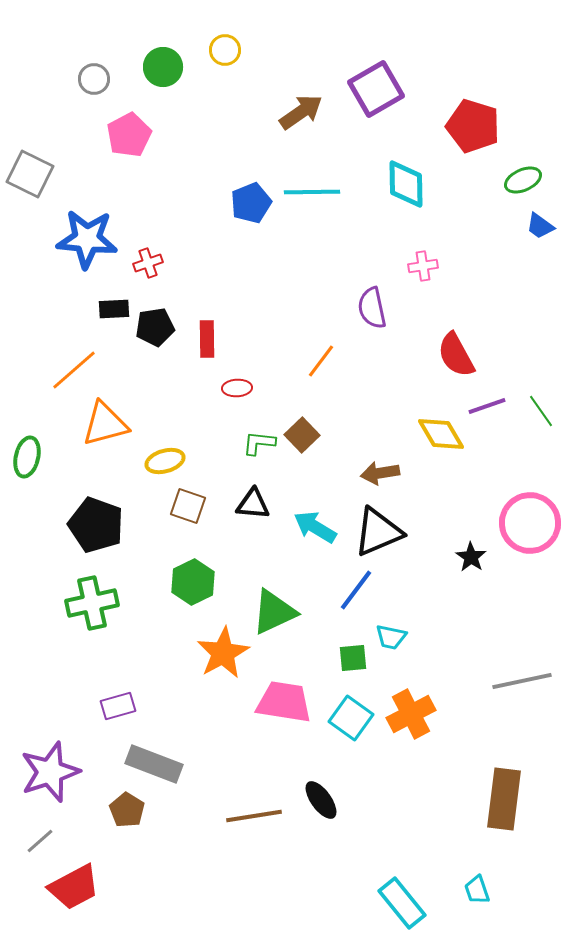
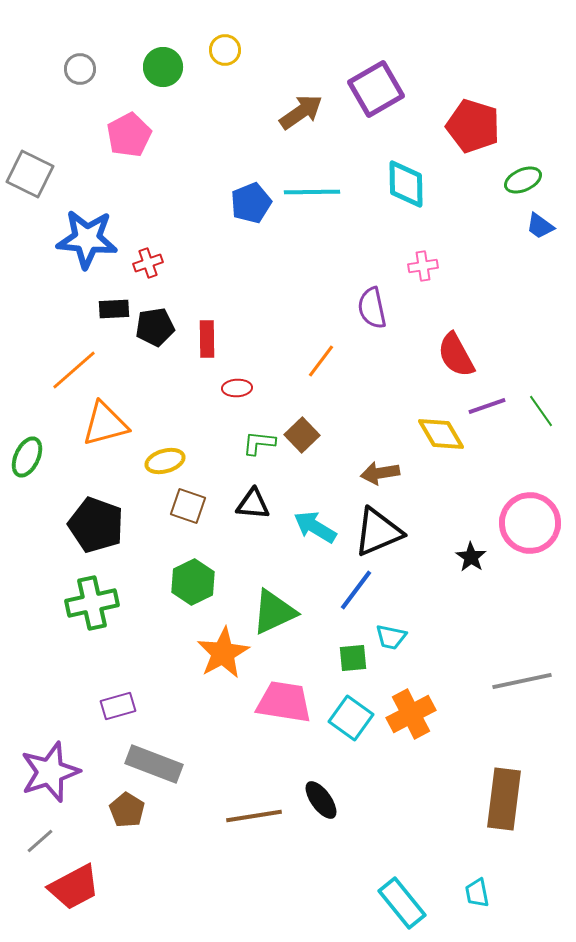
gray circle at (94, 79): moved 14 px left, 10 px up
green ellipse at (27, 457): rotated 12 degrees clockwise
cyan trapezoid at (477, 890): moved 3 px down; rotated 8 degrees clockwise
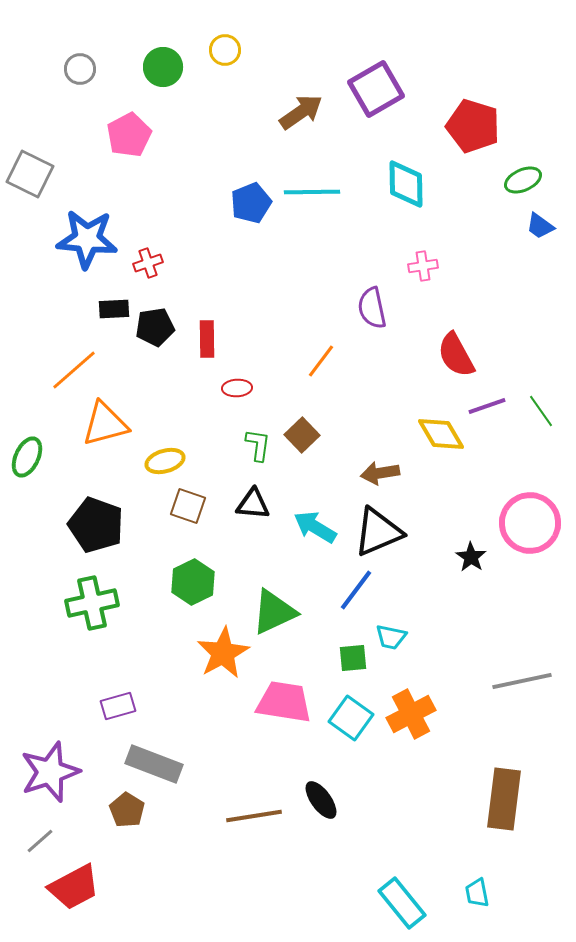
green L-shape at (259, 443): moved 1 px left, 2 px down; rotated 92 degrees clockwise
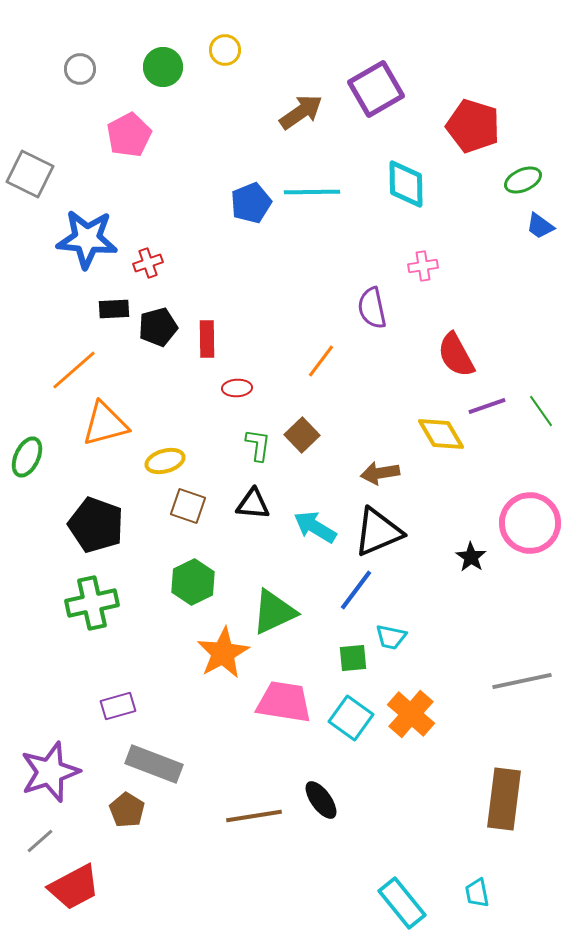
black pentagon at (155, 327): moved 3 px right; rotated 6 degrees counterclockwise
orange cross at (411, 714): rotated 21 degrees counterclockwise
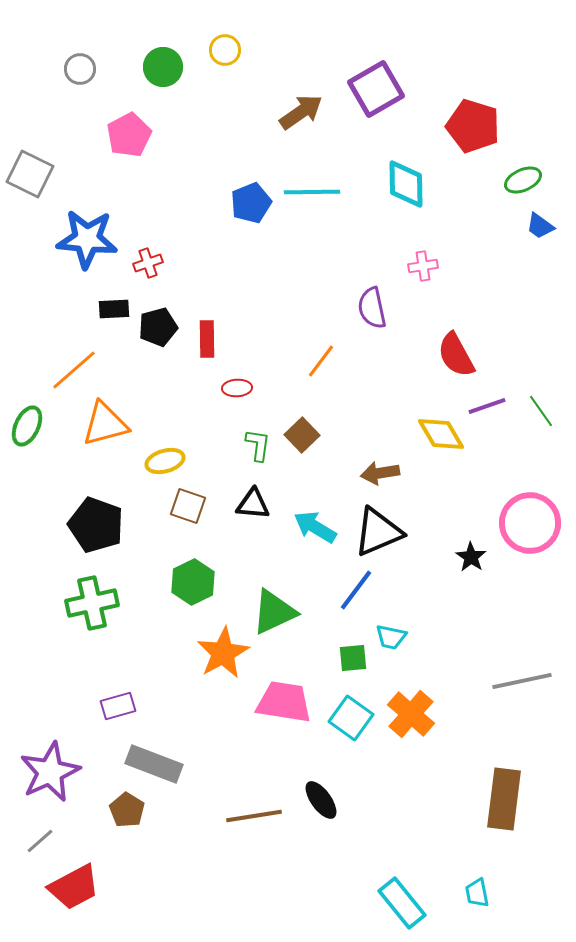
green ellipse at (27, 457): moved 31 px up
purple star at (50, 772): rotated 6 degrees counterclockwise
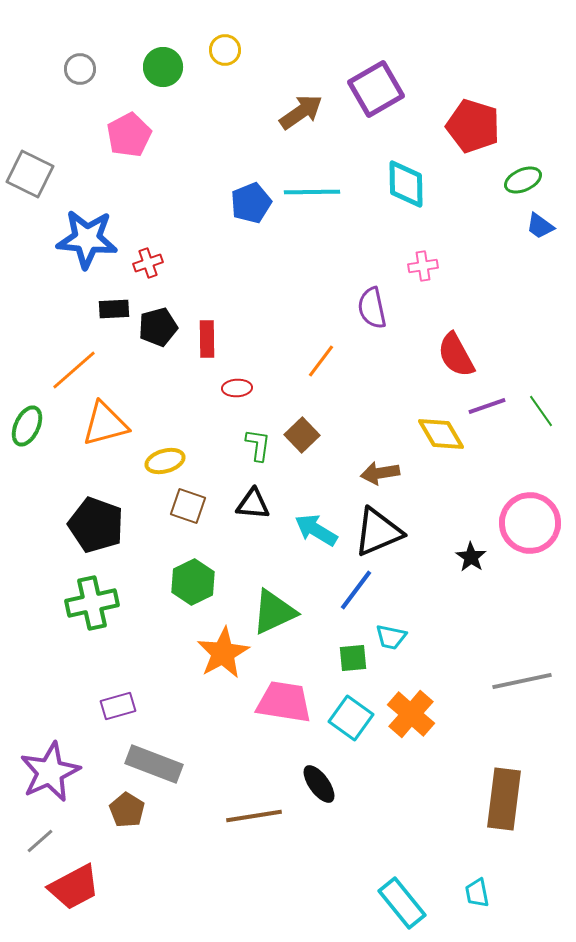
cyan arrow at (315, 527): moved 1 px right, 3 px down
black ellipse at (321, 800): moved 2 px left, 16 px up
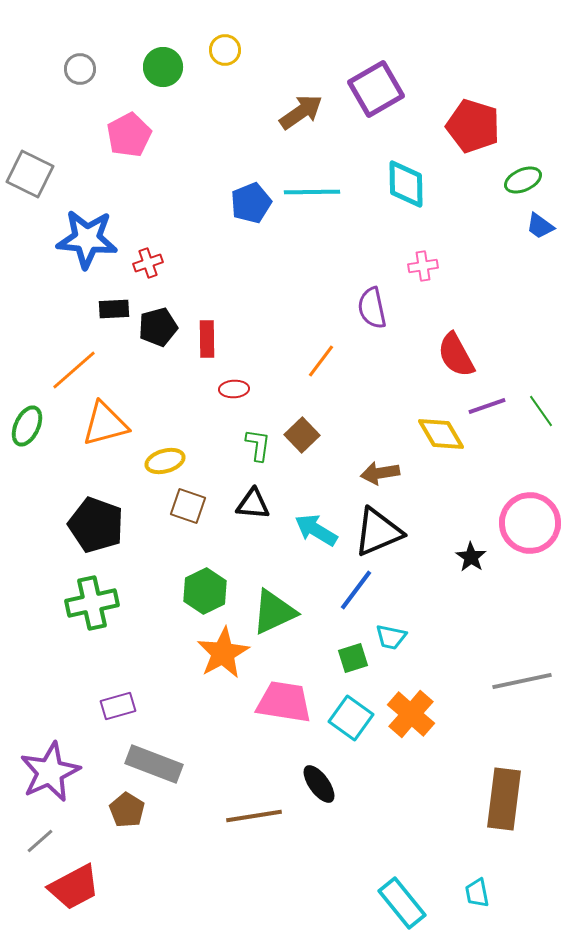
red ellipse at (237, 388): moved 3 px left, 1 px down
green hexagon at (193, 582): moved 12 px right, 9 px down
green square at (353, 658): rotated 12 degrees counterclockwise
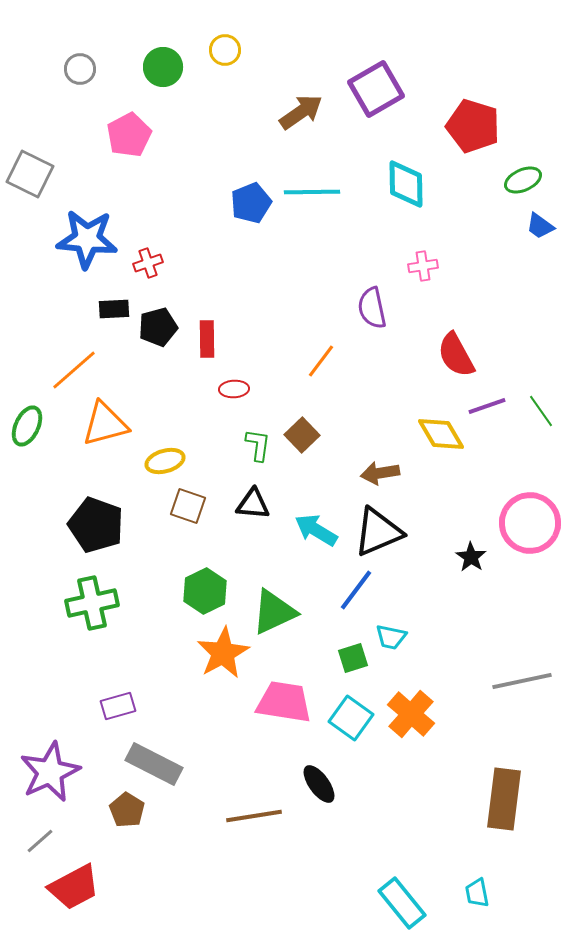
gray rectangle at (154, 764): rotated 6 degrees clockwise
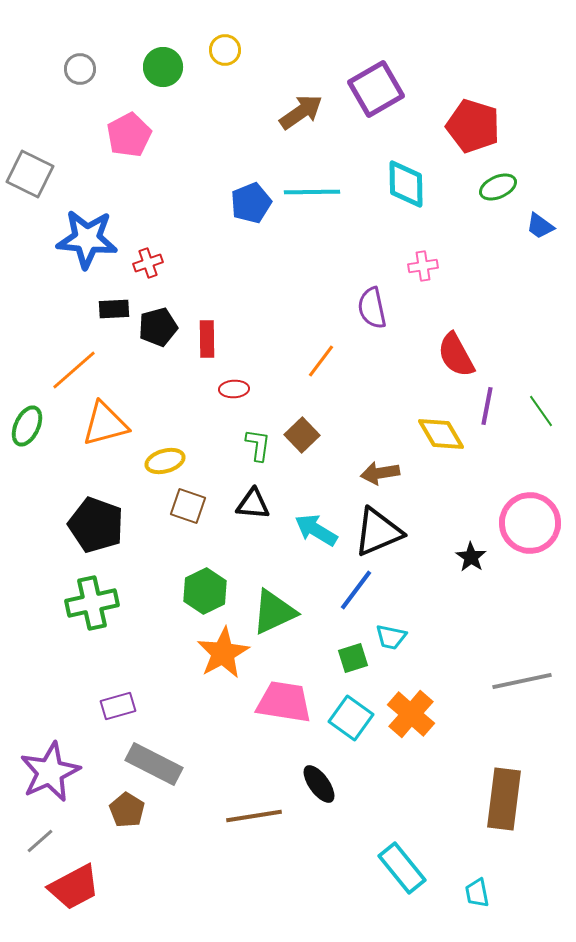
green ellipse at (523, 180): moved 25 px left, 7 px down
purple line at (487, 406): rotated 60 degrees counterclockwise
cyan rectangle at (402, 903): moved 35 px up
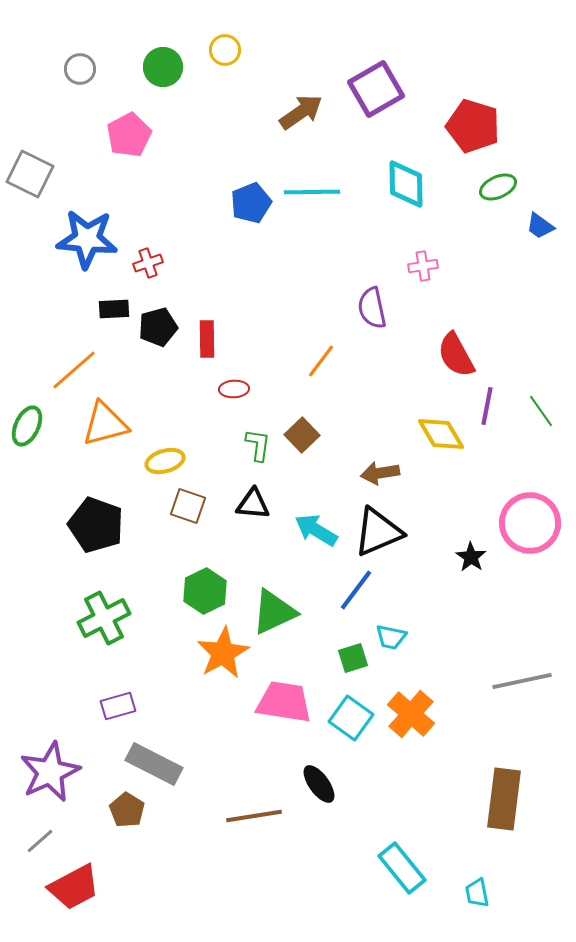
green cross at (92, 603): moved 12 px right, 15 px down; rotated 15 degrees counterclockwise
